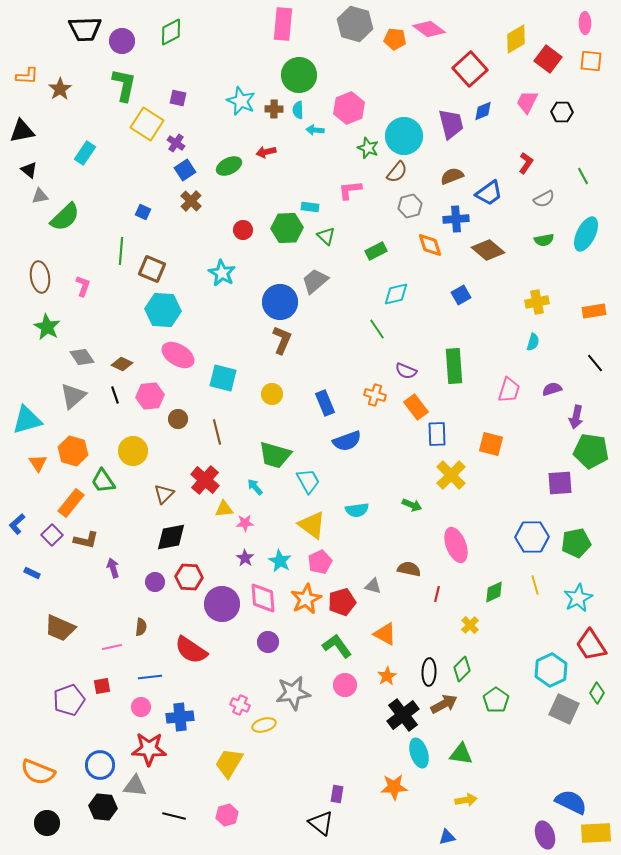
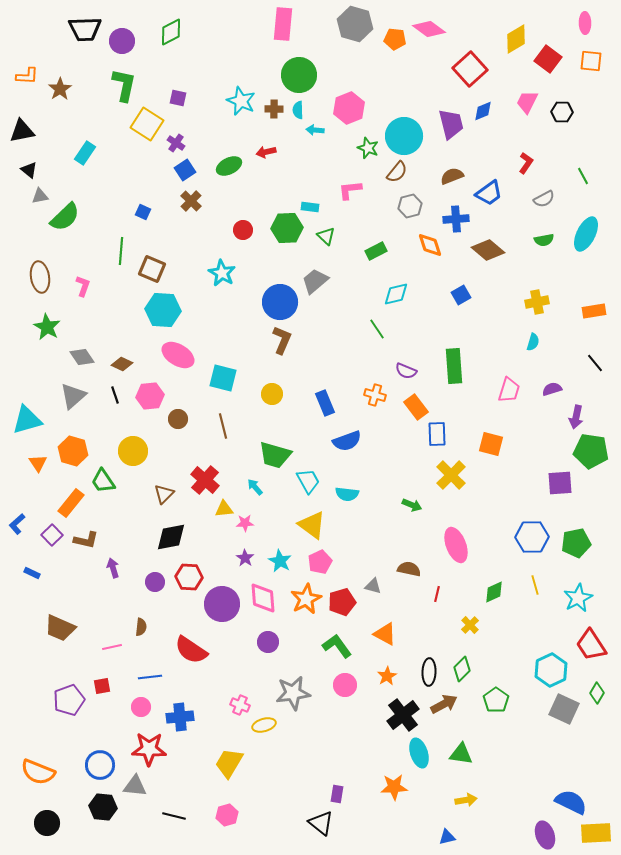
brown line at (217, 432): moved 6 px right, 6 px up
cyan semicircle at (357, 510): moved 10 px left, 16 px up; rotated 15 degrees clockwise
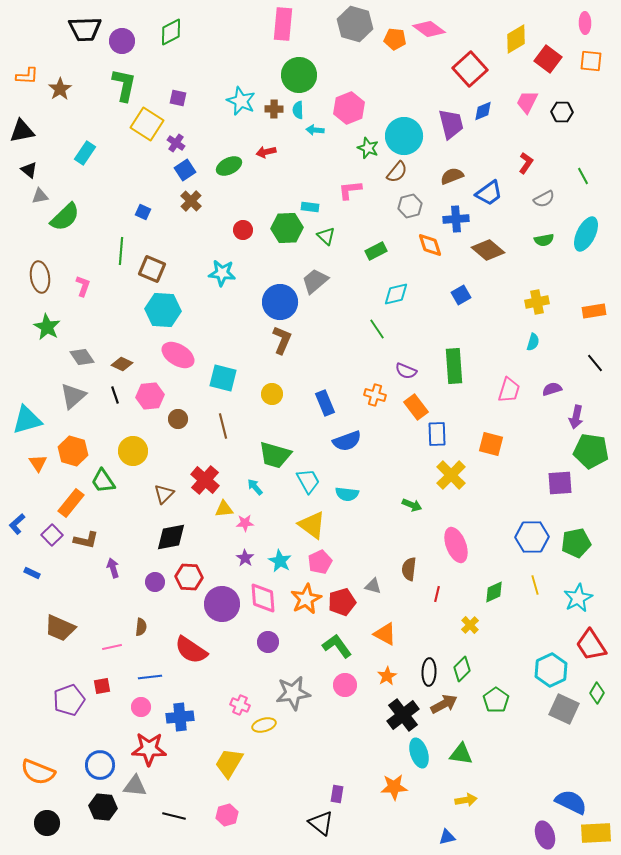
cyan star at (222, 273): rotated 24 degrees counterclockwise
brown semicircle at (409, 569): rotated 95 degrees counterclockwise
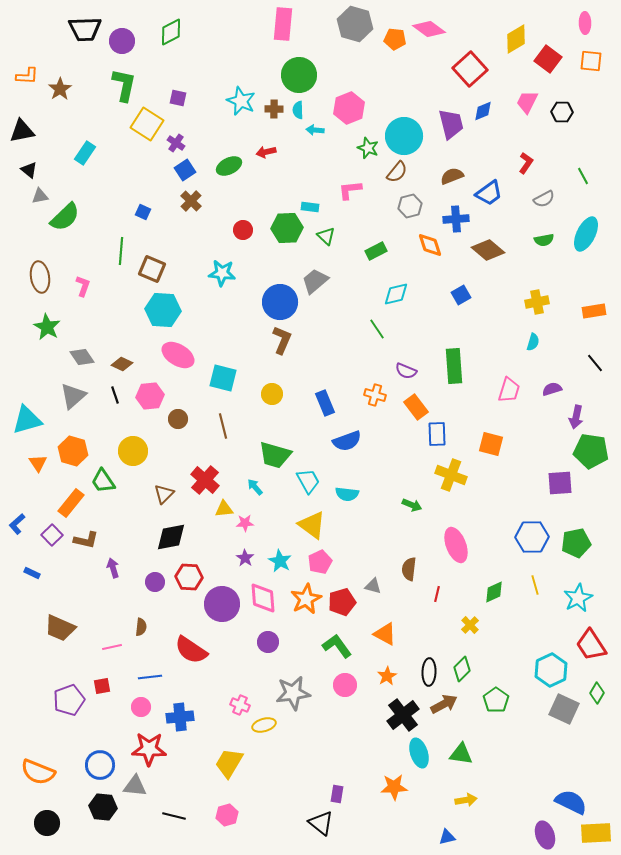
yellow cross at (451, 475): rotated 24 degrees counterclockwise
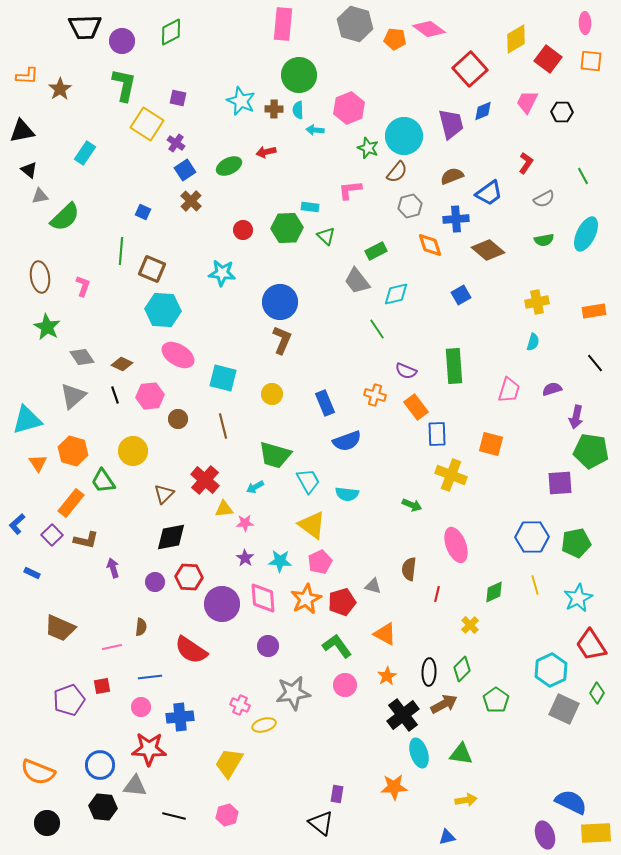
black trapezoid at (85, 29): moved 2 px up
gray trapezoid at (315, 281): moved 42 px right; rotated 88 degrees counterclockwise
cyan arrow at (255, 487): rotated 78 degrees counterclockwise
cyan star at (280, 561): rotated 25 degrees counterclockwise
purple circle at (268, 642): moved 4 px down
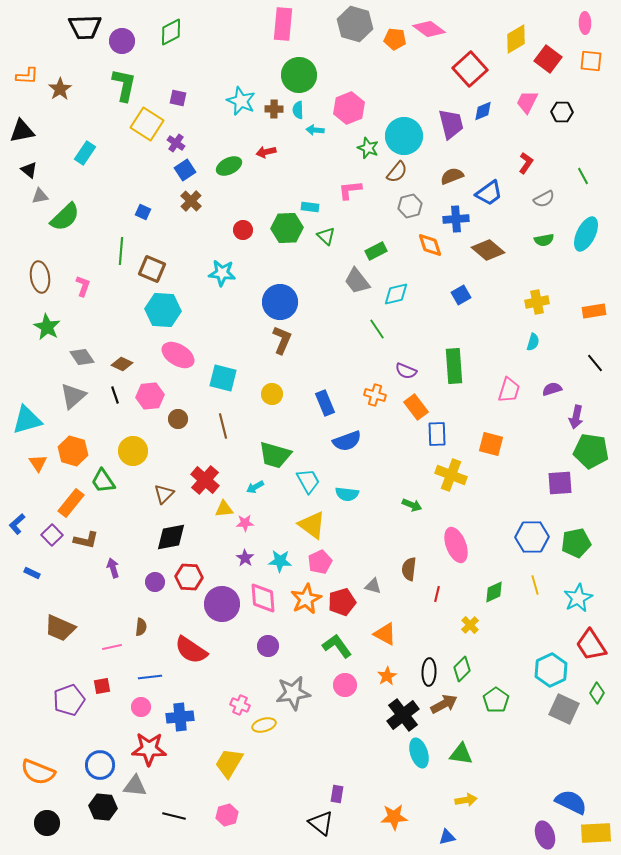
orange star at (394, 787): moved 30 px down
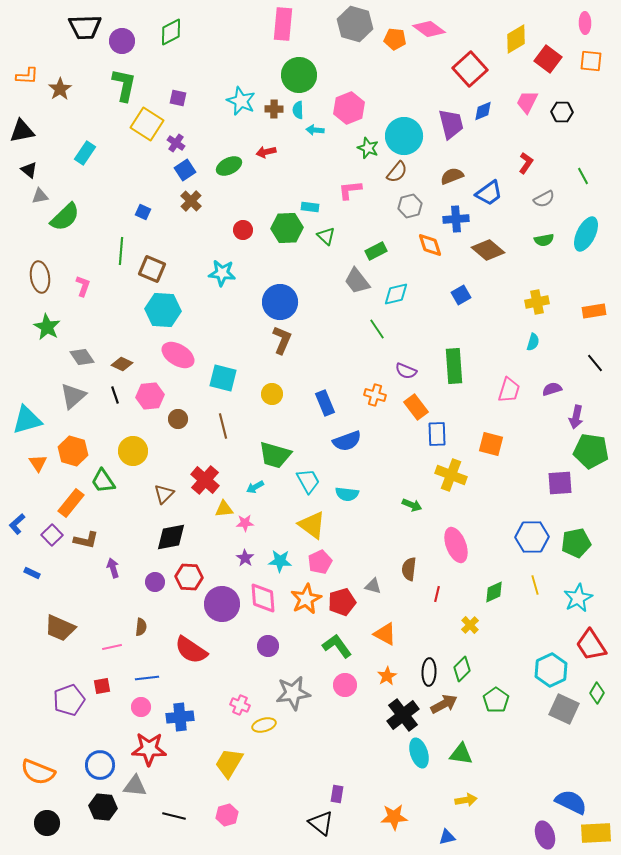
blue line at (150, 677): moved 3 px left, 1 px down
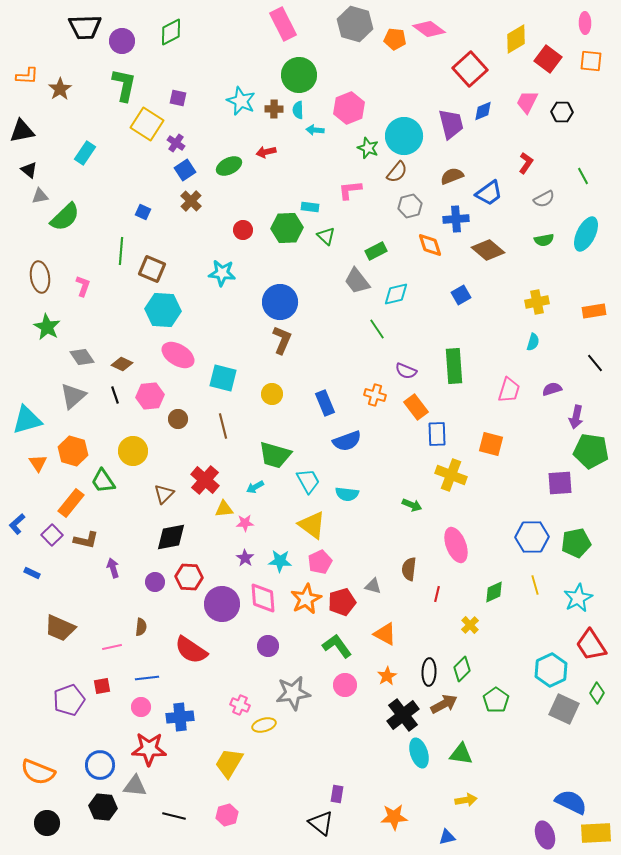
pink rectangle at (283, 24): rotated 32 degrees counterclockwise
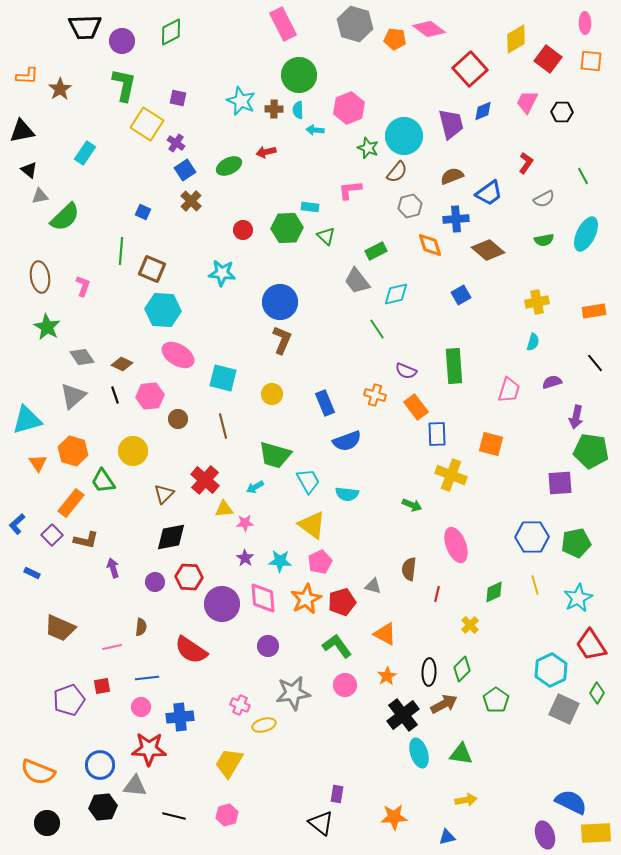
purple semicircle at (552, 389): moved 7 px up
black hexagon at (103, 807): rotated 12 degrees counterclockwise
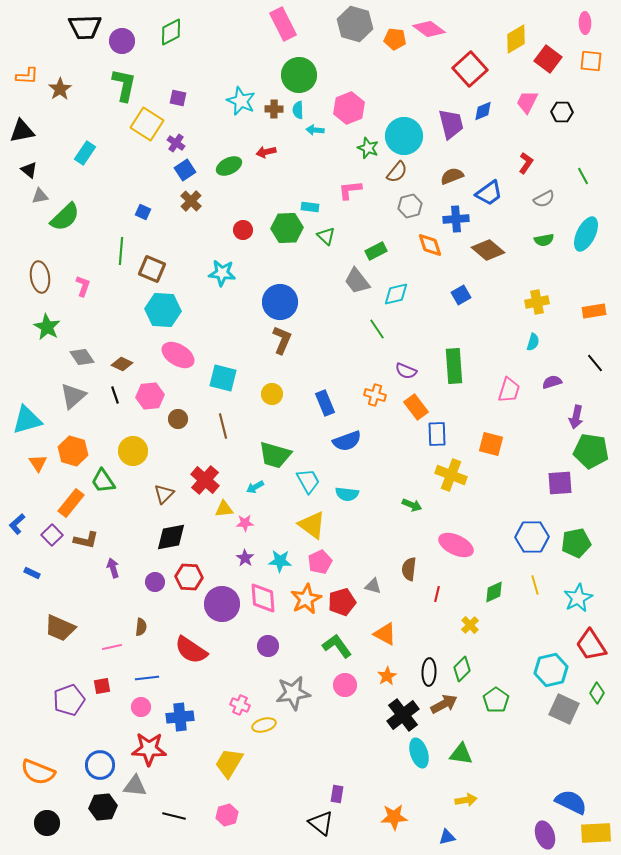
pink ellipse at (456, 545): rotated 44 degrees counterclockwise
cyan hexagon at (551, 670): rotated 12 degrees clockwise
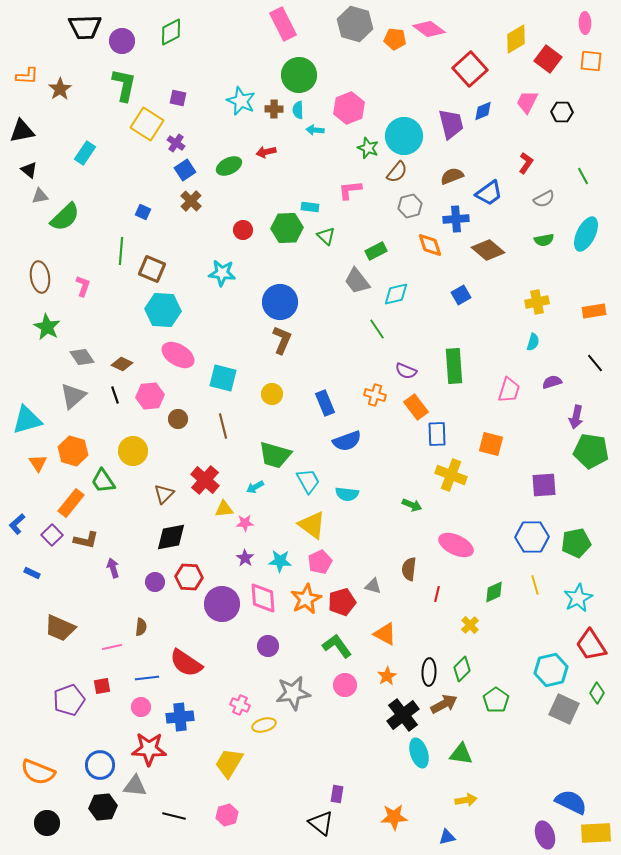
purple square at (560, 483): moved 16 px left, 2 px down
red semicircle at (191, 650): moved 5 px left, 13 px down
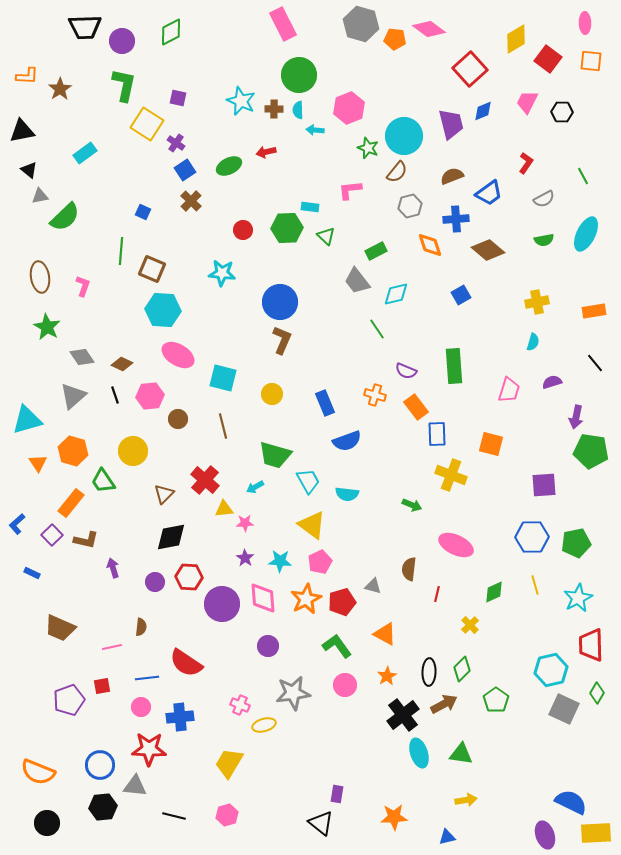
gray hexagon at (355, 24): moved 6 px right
cyan rectangle at (85, 153): rotated 20 degrees clockwise
red trapezoid at (591, 645): rotated 32 degrees clockwise
